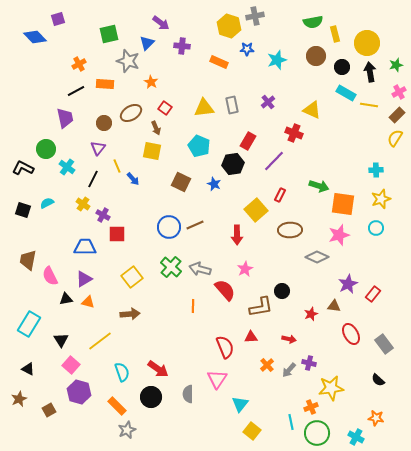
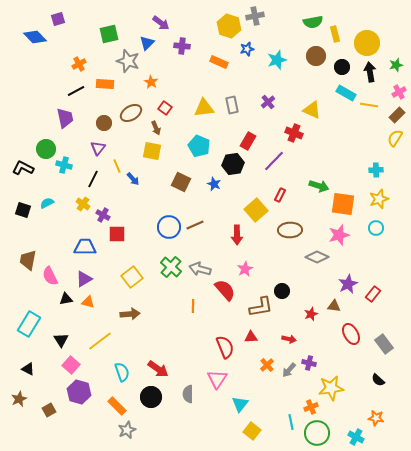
blue star at (247, 49): rotated 16 degrees counterclockwise
cyan cross at (67, 167): moved 3 px left, 2 px up; rotated 21 degrees counterclockwise
yellow star at (381, 199): moved 2 px left
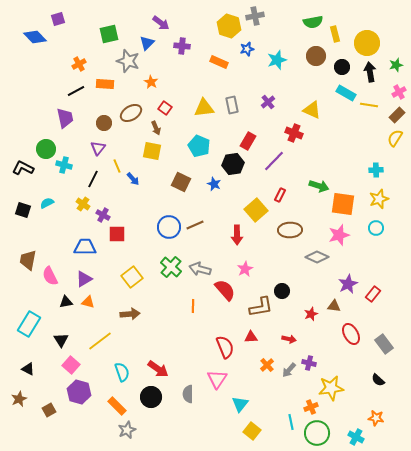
black triangle at (66, 299): moved 3 px down
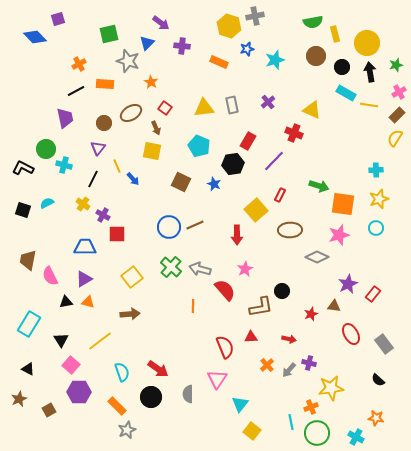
cyan star at (277, 60): moved 2 px left
purple hexagon at (79, 392): rotated 15 degrees counterclockwise
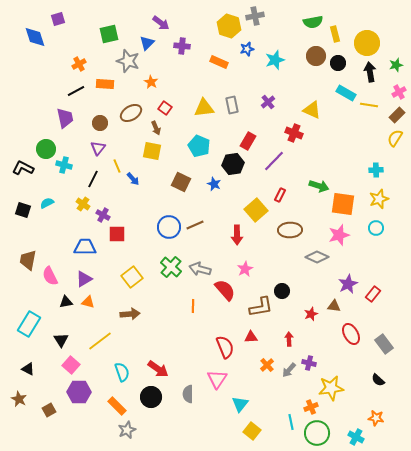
blue diamond at (35, 37): rotated 25 degrees clockwise
black circle at (342, 67): moved 4 px left, 4 px up
brown circle at (104, 123): moved 4 px left
red arrow at (289, 339): rotated 104 degrees counterclockwise
brown star at (19, 399): rotated 21 degrees counterclockwise
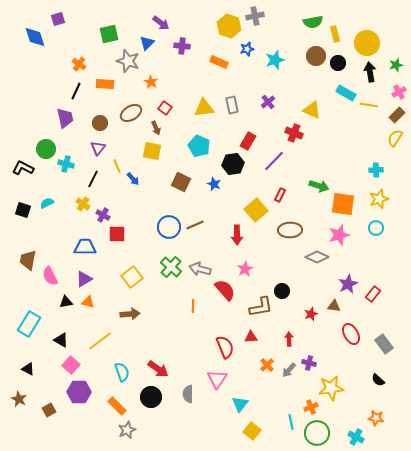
orange cross at (79, 64): rotated 24 degrees counterclockwise
black line at (76, 91): rotated 36 degrees counterclockwise
cyan cross at (64, 165): moved 2 px right, 1 px up
black triangle at (61, 340): rotated 28 degrees counterclockwise
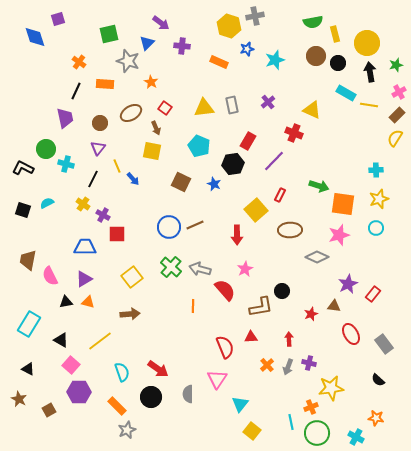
orange cross at (79, 64): moved 2 px up
gray arrow at (289, 370): moved 1 px left, 3 px up; rotated 21 degrees counterclockwise
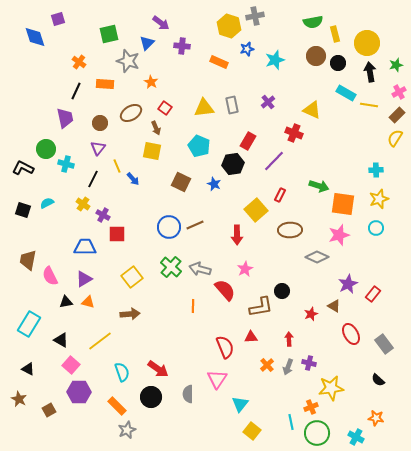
brown triangle at (334, 306): rotated 24 degrees clockwise
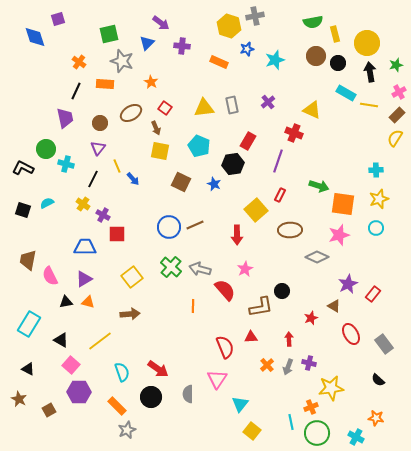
gray star at (128, 61): moved 6 px left
yellow square at (152, 151): moved 8 px right
purple line at (274, 161): moved 4 px right; rotated 25 degrees counterclockwise
red star at (311, 314): moved 4 px down
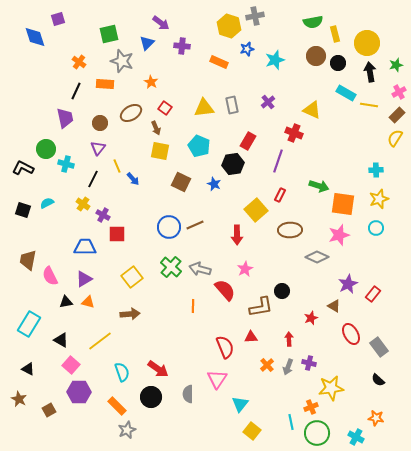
gray rectangle at (384, 344): moved 5 px left, 3 px down
